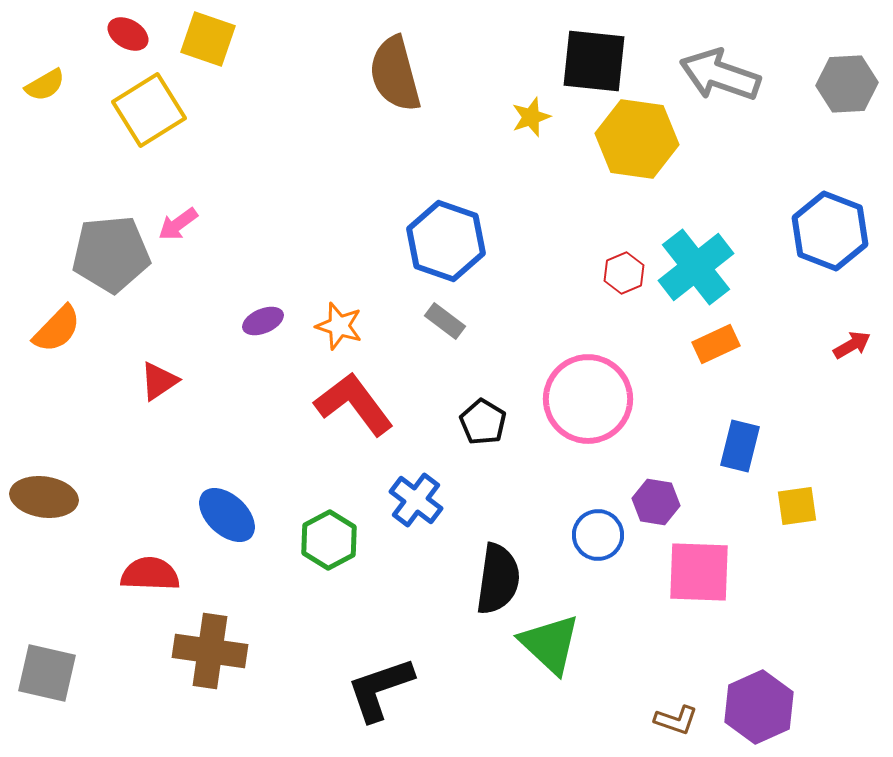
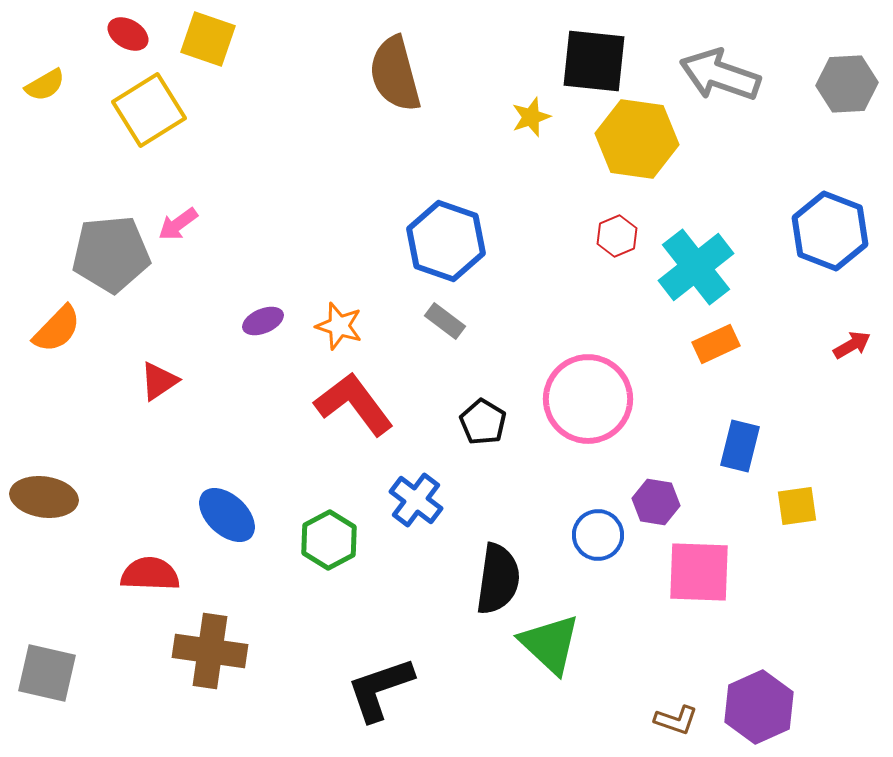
red hexagon at (624, 273): moved 7 px left, 37 px up
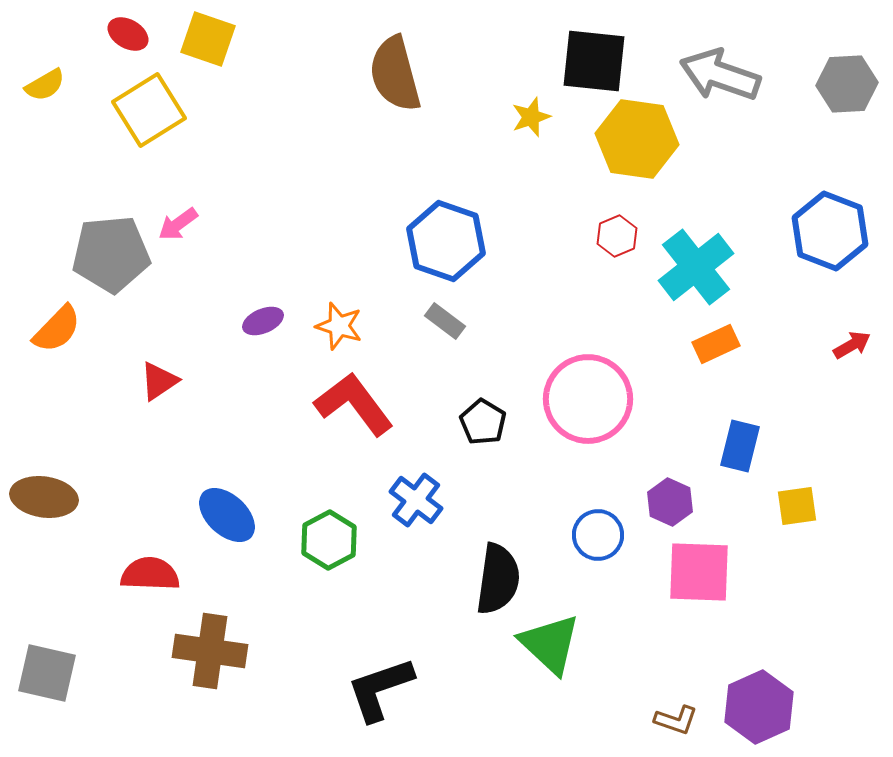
purple hexagon at (656, 502): moved 14 px right; rotated 15 degrees clockwise
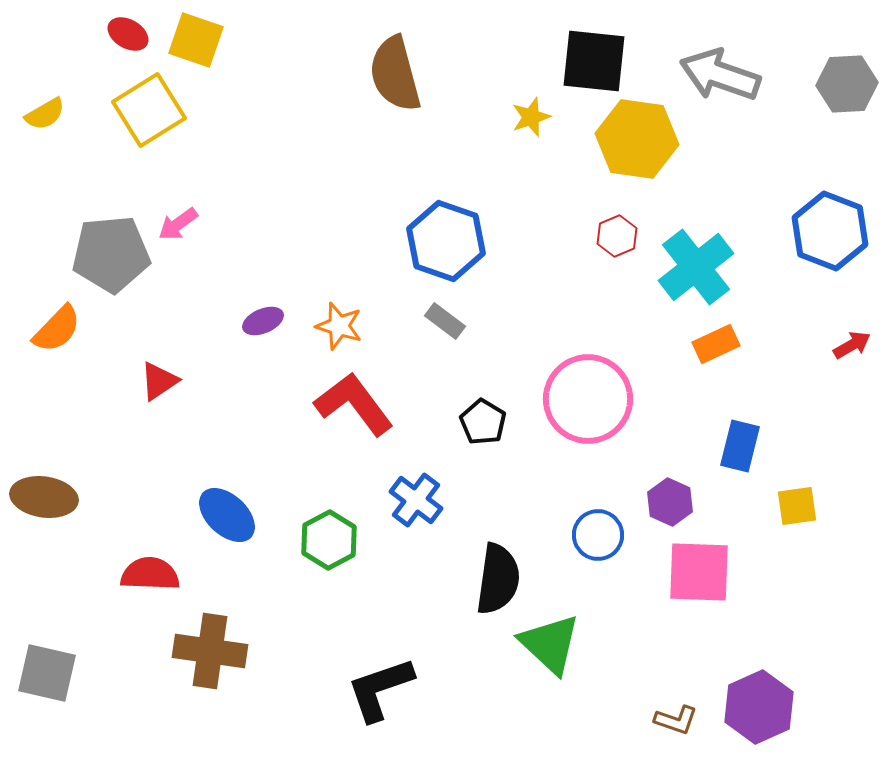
yellow square at (208, 39): moved 12 px left, 1 px down
yellow semicircle at (45, 85): moved 29 px down
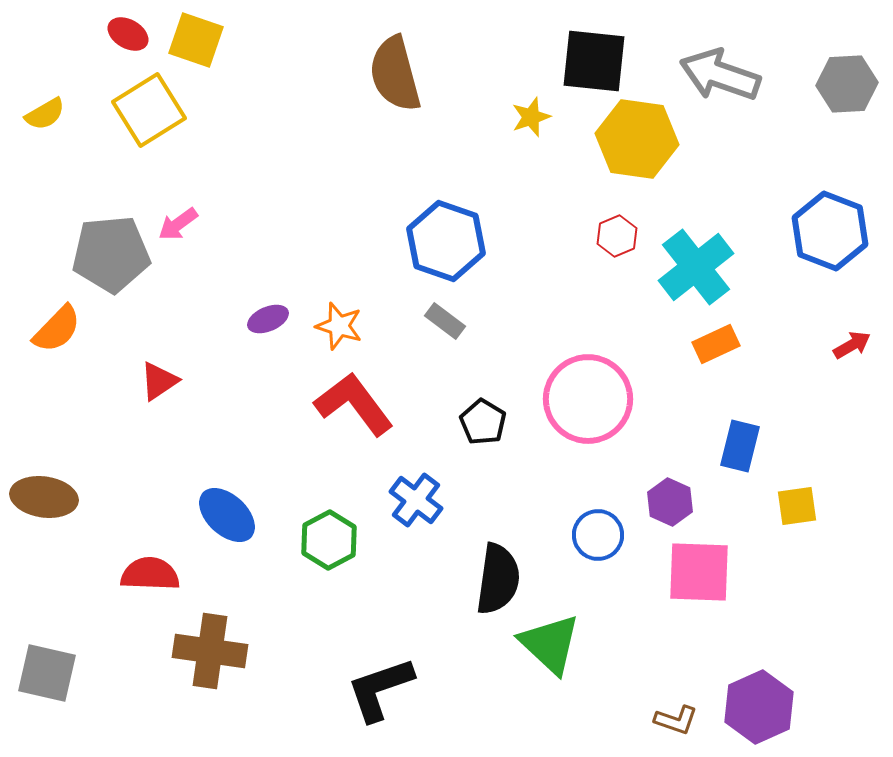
purple ellipse at (263, 321): moved 5 px right, 2 px up
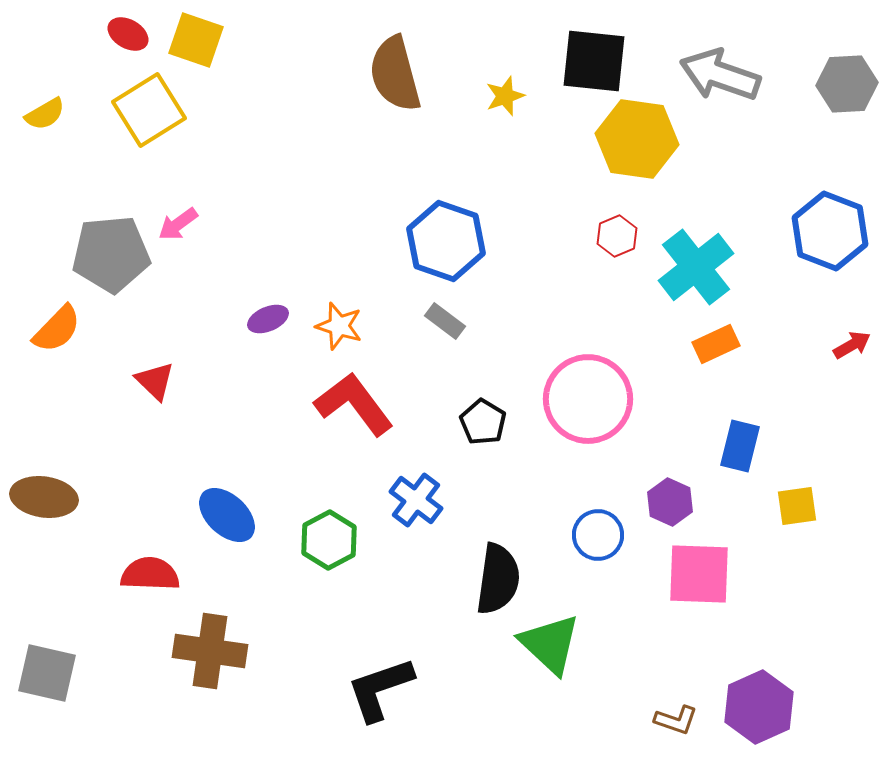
yellow star at (531, 117): moved 26 px left, 21 px up
red triangle at (159, 381): moved 4 px left; rotated 42 degrees counterclockwise
pink square at (699, 572): moved 2 px down
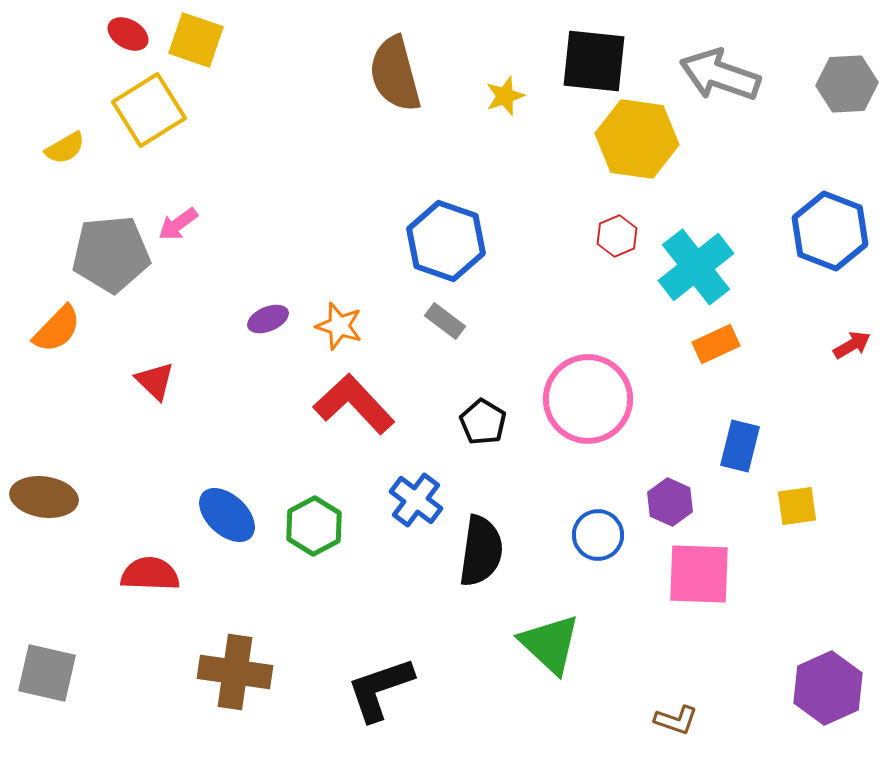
yellow semicircle at (45, 114): moved 20 px right, 34 px down
red L-shape at (354, 404): rotated 6 degrees counterclockwise
green hexagon at (329, 540): moved 15 px left, 14 px up
black semicircle at (498, 579): moved 17 px left, 28 px up
brown cross at (210, 651): moved 25 px right, 21 px down
purple hexagon at (759, 707): moved 69 px right, 19 px up
